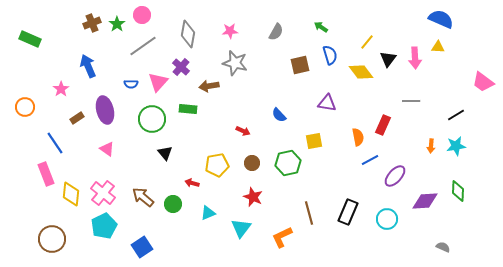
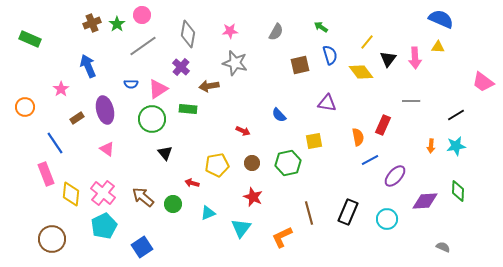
pink triangle at (158, 82): moved 7 px down; rotated 15 degrees clockwise
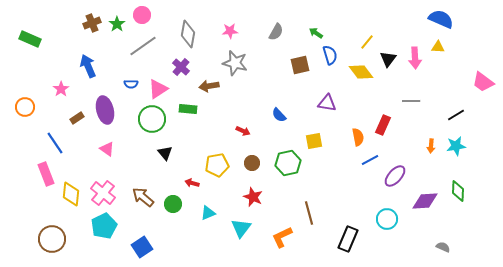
green arrow at (321, 27): moved 5 px left, 6 px down
black rectangle at (348, 212): moved 27 px down
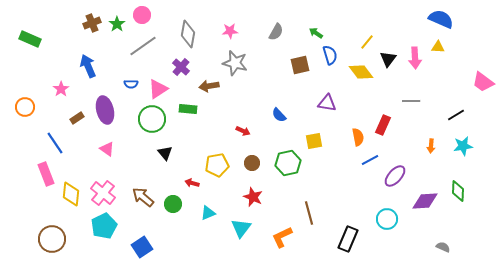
cyan star at (456, 146): moved 7 px right
